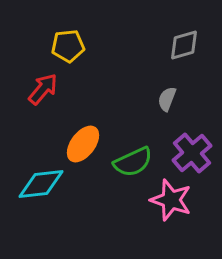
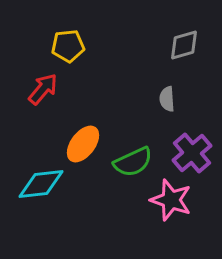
gray semicircle: rotated 25 degrees counterclockwise
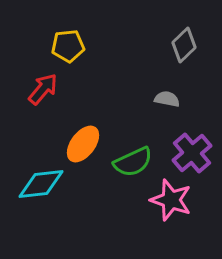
gray diamond: rotated 28 degrees counterclockwise
gray semicircle: rotated 105 degrees clockwise
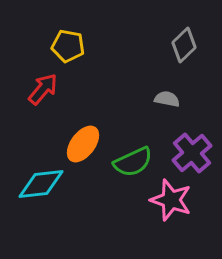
yellow pentagon: rotated 16 degrees clockwise
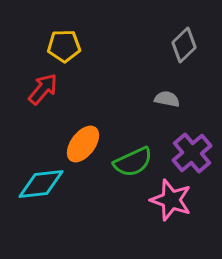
yellow pentagon: moved 4 px left; rotated 12 degrees counterclockwise
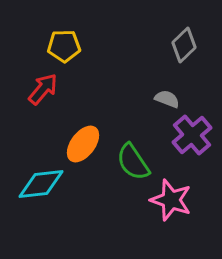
gray semicircle: rotated 10 degrees clockwise
purple cross: moved 18 px up
green semicircle: rotated 81 degrees clockwise
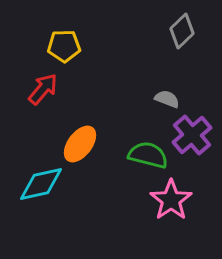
gray diamond: moved 2 px left, 14 px up
orange ellipse: moved 3 px left
green semicircle: moved 15 px right, 7 px up; rotated 138 degrees clockwise
cyan diamond: rotated 6 degrees counterclockwise
pink star: rotated 18 degrees clockwise
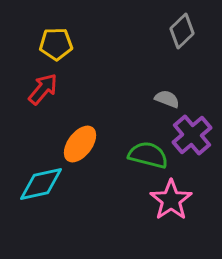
yellow pentagon: moved 8 px left, 2 px up
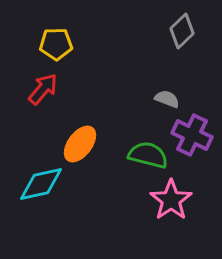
purple cross: rotated 24 degrees counterclockwise
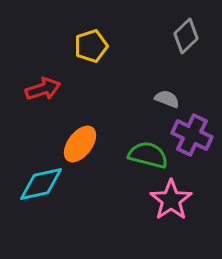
gray diamond: moved 4 px right, 5 px down
yellow pentagon: moved 35 px right, 2 px down; rotated 16 degrees counterclockwise
red arrow: rotated 32 degrees clockwise
